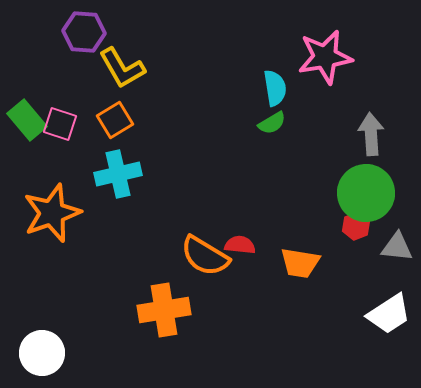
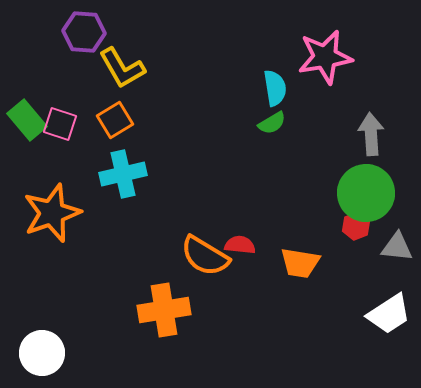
cyan cross: moved 5 px right
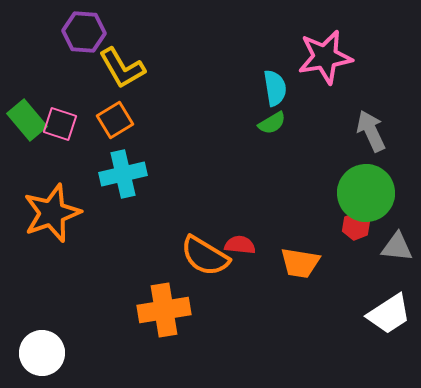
gray arrow: moved 3 px up; rotated 21 degrees counterclockwise
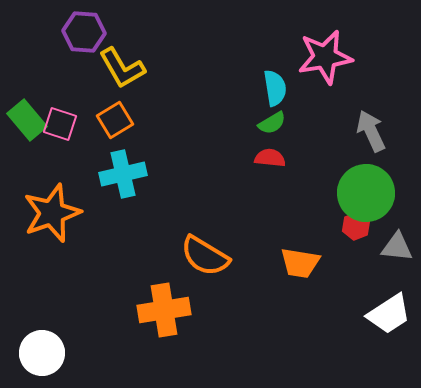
red semicircle: moved 30 px right, 87 px up
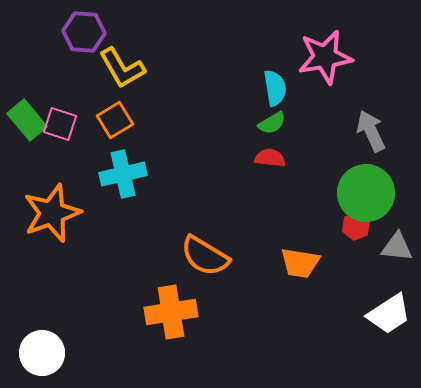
orange cross: moved 7 px right, 2 px down
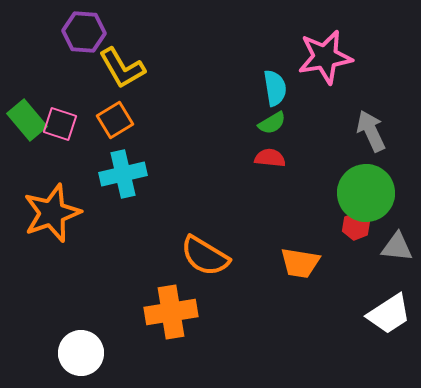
white circle: moved 39 px right
